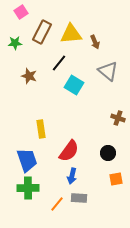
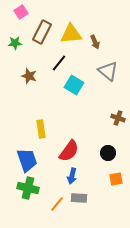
green cross: rotated 15 degrees clockwise
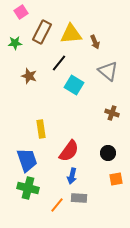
brown cross: moved 6 px left, 5 px up
orange line: moved 1 px down
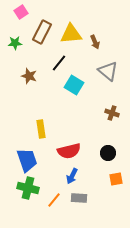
red semicircle: rotated 40 degrees clockwise
blue arrow: rotated 14 degrees clockwise
orange line: moved 3 px left, 5 px up
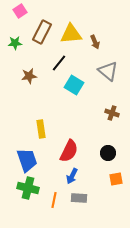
pink square: moved 1 px left, 1 px up
brown star: rotated 28 degrees counterclockwise
red semicircle: rotated 50 degrees counterclockwise
orange line: rotated 28 degrees counterclockwise
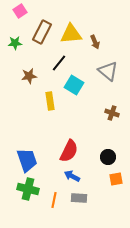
yellow rectangle: moved 9 px right, 28 px up
black circle: moved 4 px down
blue arrow: rotated 91 degrees clockwise
green cross: moved 1 px down
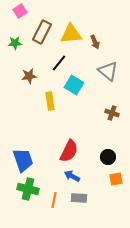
blue trapezoid: moved 4 px left
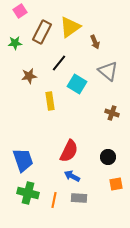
yellow triangle: moved 1 px left, 7 px up; rotated 30 degrees counterclockwise
cyan square: moved 3 px right, 1 px up
orange square: moved 5 px down
green cross: moved 4 px down
